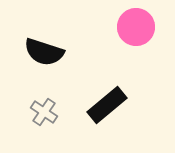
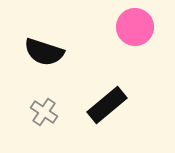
pink circle: moved 1 px left
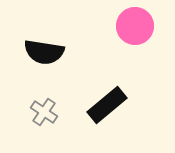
pink circle: moved 1 px up
black semicircle: rotated 9 degrees counterclockwise
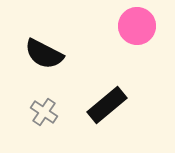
pink circle: moved 2 px right
black semicircle: moved 2 px down; rotated 18 degrees clockwise
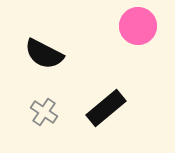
pink circle: moved 1 px right
black rectangle: moved 1 px left, 3 px down
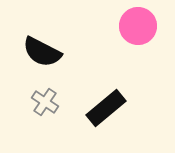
black semicircle: moved 2 px left, 2 px up
gray cross: moved 1 px right, 10 px up
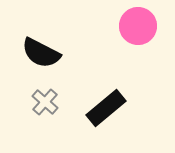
black semicircle: moved 1 px left, 1 px down
gray cross: rotated 8 degrees clockwise
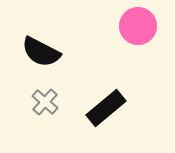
black semicircle: moved 1 px up
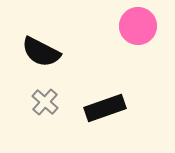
black rectangle: moved 1 px left; rotated 21 degrees clockwise
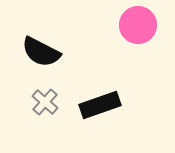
pink circle: moved 1 px up
black rectangle: moved 5 px left, 3 px up
